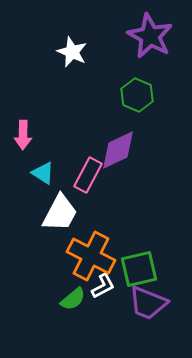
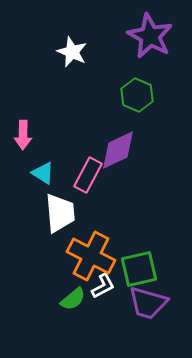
white trapezoid: rotated 33 degrees counterclockwise
purple trapezoid: rotated 6 degrees counterclockwise
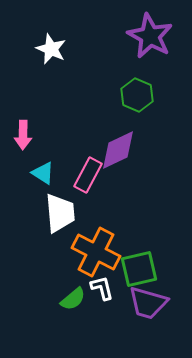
white star: moved 21 px left, 3 px up
orange cross: moved 5 px right, 4 px up
white L-shape: moved 1 px left, 2 px down; rotated 76 degrees counterclockwise
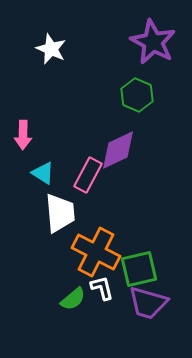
purple star: moved 3 px right, 6 px down
